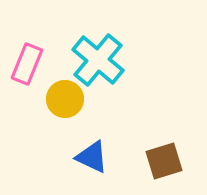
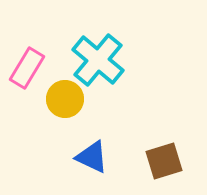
pink rectangle: moved 4 px down; rotated 9 degrees clockwise
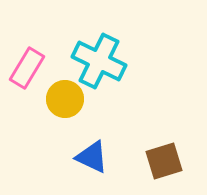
cyan cross: moved 1 px right, 1 px down; rotated 14 degrees counterclockwise
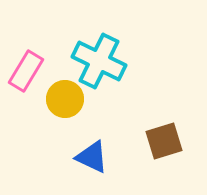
pink rectangle: moved 1 px left, 3 px down
brown square: moved 20 px up
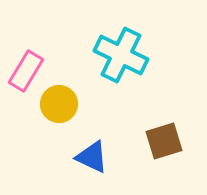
cyan cross: moved 22 px right, 6 px up
yellow circle: moved 6 px left, 5 px down
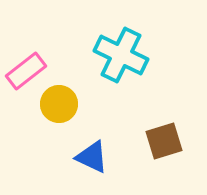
pink rectangle: rotated 21 degrees clockwise
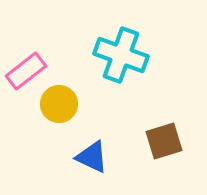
cyan cross: rotated 6 degrees counterclockwise
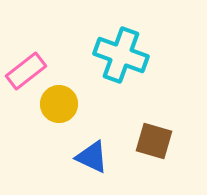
brown square: moved 10 px left; rotated 33 degrees clockwise
